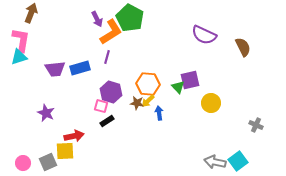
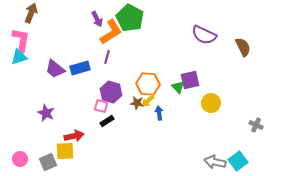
purple trapezoid: rotated 45 degrees clockwise
pink circle: moved 3 px left, 4 px up
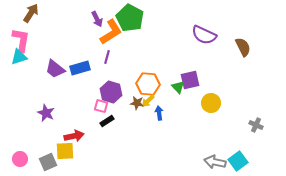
brown arrow: rotated 12 degrees clockwise
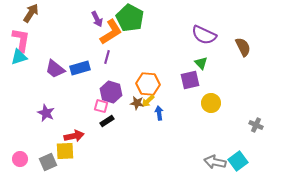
green triangle: moved 23 px right, 24 px up
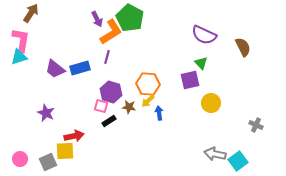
brown star: moved 8 px left, 4 px down
black rectangle: moved 2 px right
gray arrow: moved 8 px up
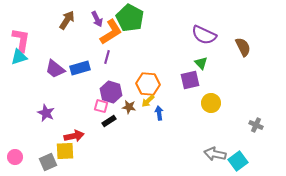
brown arrow: moved 36 px right, 7 px down
pink circle: moved 5 px left, 2 px up
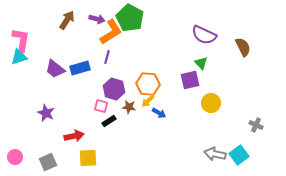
purple arrow: rotated 49 degrees counterclockwise
purple hexagon: moved 3 px right, 3 px up
blue arrow: rotated 128 degrees clockwise
yellow square: moved 23 px right, 7 px down
cyan square: moved 1 px right, 6 px up
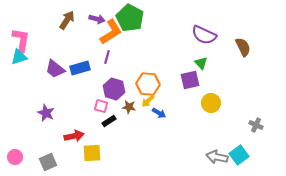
gray arrow: moved 2 px right, 3 px down
yellow square: moved 4 px right, 5 px up
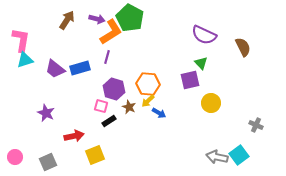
cyan triangle: moved 6 px right, 3 px down
brown star: rotated 16 degrees clockwise
yellow square: moved 3 px right, 2 px down; rotated 18 degrees counterclockwise
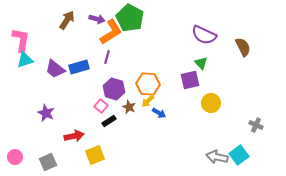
blue rectangle: moved 1 px left, 1 px up
pink square: rotated 24 degrees clockwise
